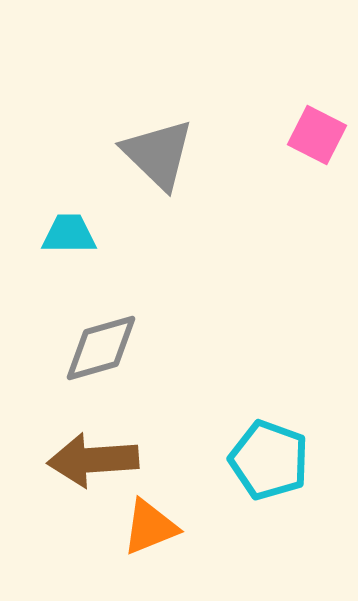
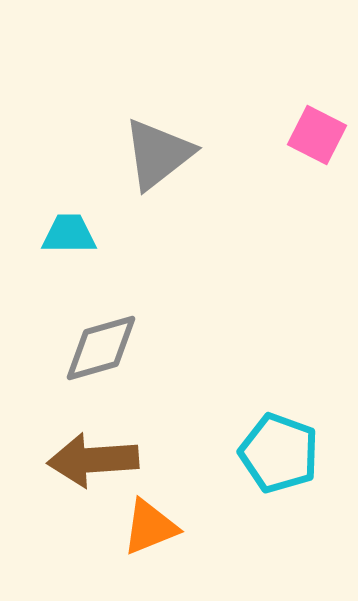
gray triangle: rotated 38 degrees clockwise
cyan pentagon: moved 10 px right, 7 px up
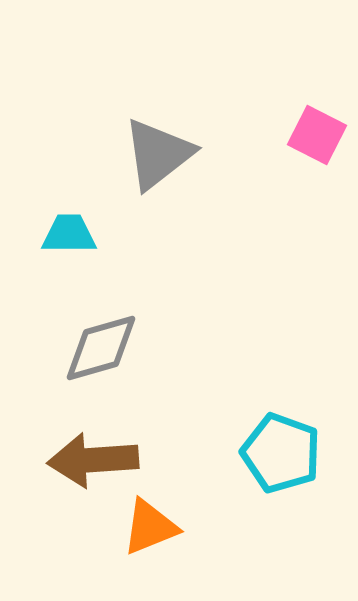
cyan pentagon: moved 2 px right
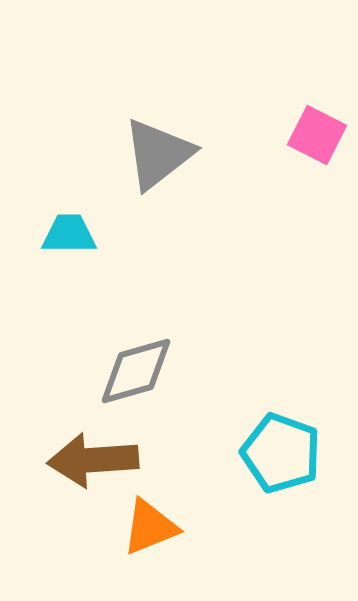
gray diamond: moved 35 px right, 23 px down
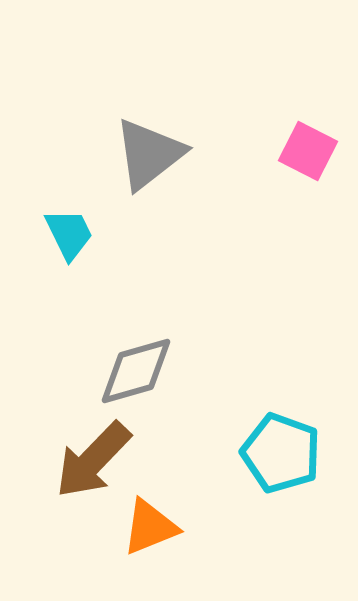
pink square: moved 9 px left, 16 px down
gray triangle: moved 9 px left
cyan trapezoid: rotated 64 degrees clockwise
brown arrow: rotated 42 degrees counterclockwise
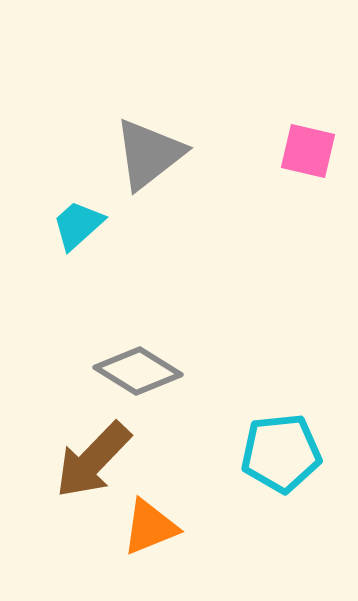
pink square: rotated 14 degrees counterclockwise
cyan trapezoid: moved 9 px right, 9 px up; rotated 106 degrees counterclockwise
gray diamond: moved 2 px right; rotated 48 degrees clockwise
cyan pentagon: rotated 26 degrees counterclockwise
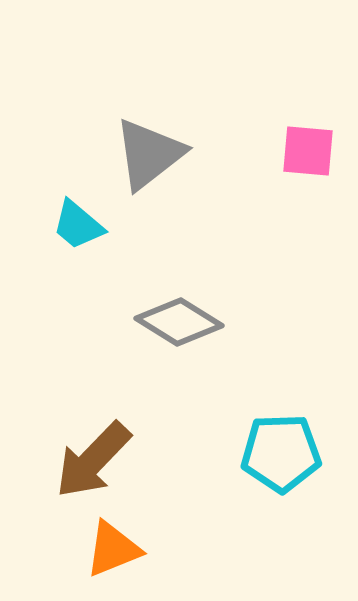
pink square: rotated 8 degrees counterclockwise
cyan trapezoid: rotated 98 degrees counterclockwise
gray diamond: moved 41 px right, 49 px up
cyan pentagon: rotated 4 degrees clockwise
orange triangle: moved 37 px left, 22 px down
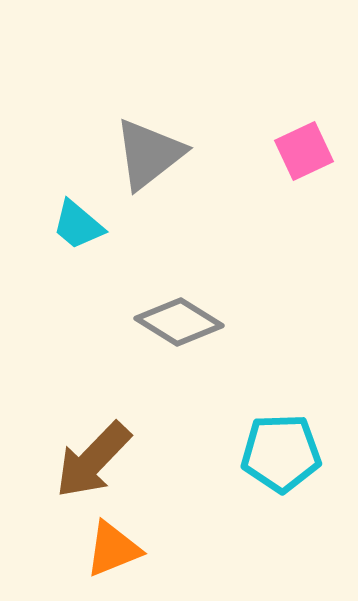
pink square: moved 4 px left; rotated 30 degrees counterclockwise
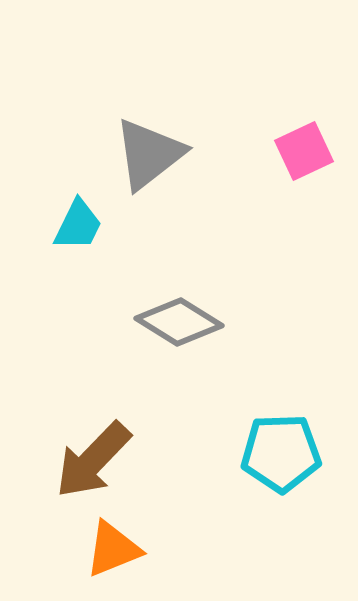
cyan trapezoid: rotated 104 degrees counterclockwise
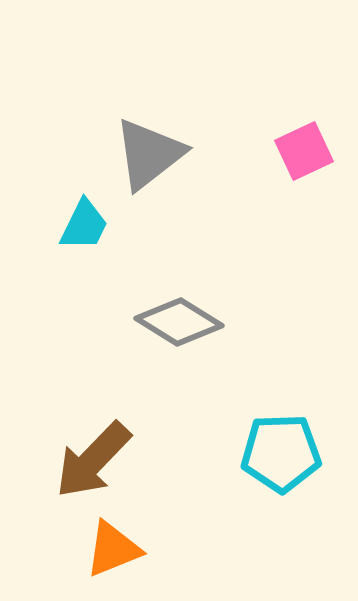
cyan trapezoid: moved 6 px right
